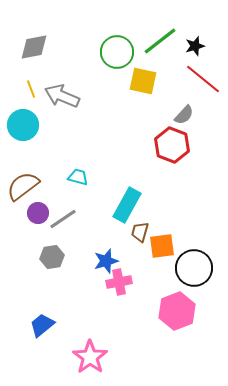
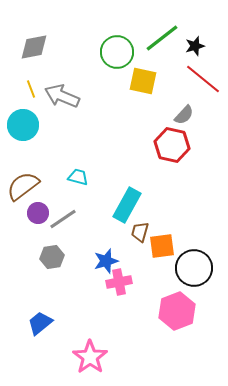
green line: moved 2 px right, 3 px up
red hexagon: rotated 8 degrees counterclockwise
blue trapezoid: moved 2 px left, 2 px up
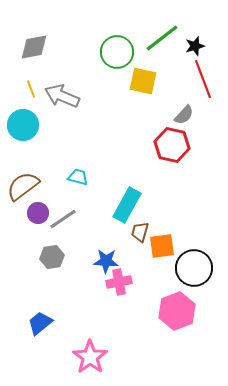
red line: rotated 30 degrees clockwise
blue star: rotated 20 degrees clockwise
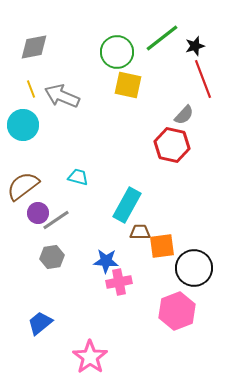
yellow square: moved 15 px left, 4 px down
gray line: moved 7 px left, 1 px down
brown trapezoid: rotated 75 degrees clockwise
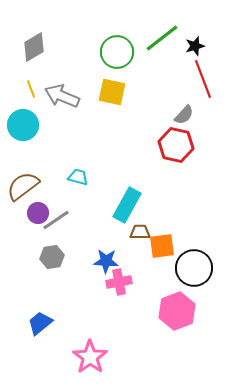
gray diamond: rotated 20 degrees counterclockwise
yellow square: moved 16 px left, 7 px down
red hexagon: moved 4 px right
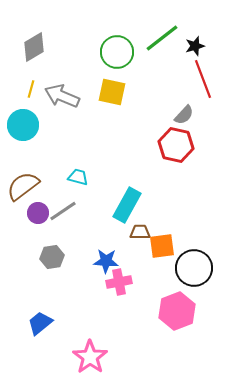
yellow line: rotated 36 degrees clockwise
gray line: moved 7 px right, 9 px up
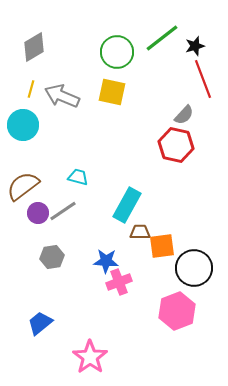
pink cross: rotated 10 degrees counterclockwise
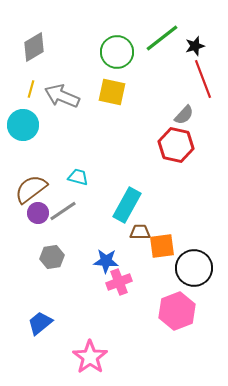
brown semicircle: moved 8 px right, 3 px down
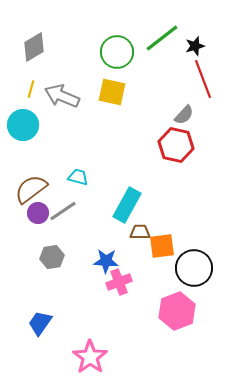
blue trapezoid: rotated 16 degrees counterclockwise
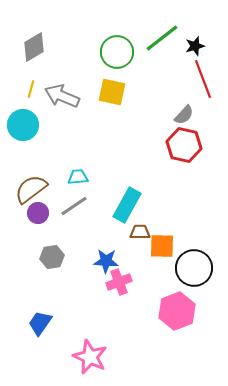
red hexagon: moved 8 px right
cyan trapezoid: rotated 20 degrees counterclockwise
gray line: moved 11 px right, 5 px up
orange square: rotated 8 degrees clockwise
pink star: rotated 12 degrees counterclockwise
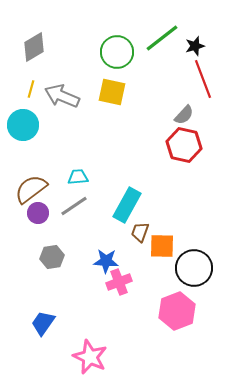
brown trapezoid: rotated 70 degrees counterclockwise
blue trapezoid: moved 3 px right
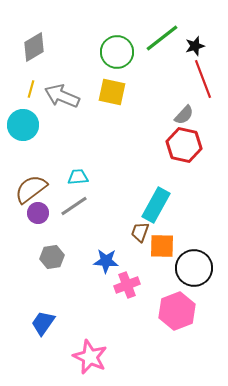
cyan rectangle: moved 29 px right
pink cross: moved 8 px right, 3 px down
